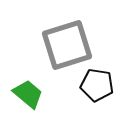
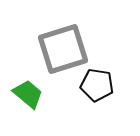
gray square: moved 4 px left, 4 px down
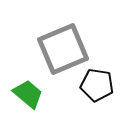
gray square: rotated 6 degrees counterclockwise
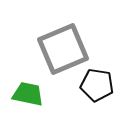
green trapezoid: rotated 28 degrees counterclockwise
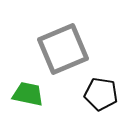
black pentagon: moved 4 px right, 9 px down
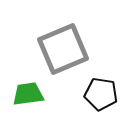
green trapezoid: rotated 20 degrees counterclockwise
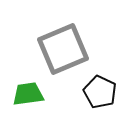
black pentagon: moved 1 px left, 2 px up; rotated 16 degrees clockwise
